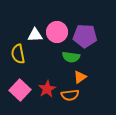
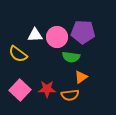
pink circle: moved 5 px down
purple pentagon: moved 2 px left, 4 px up
yellow semicircle: rotated 42 degrees counterclockwise
orange triangle: moved 1 px right
red star: rotated 30 degrees clockwise
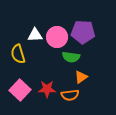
yellow semicircle: rotated 36 degrees clockwise
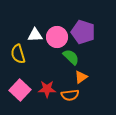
purple pentagon: rotated 15 degrees clockwise
green semicircle: rotated 144 degrees counterclockwise
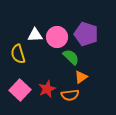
purple pentagon: moved 3 px right, 2 px down
red star: rotated 24 degrees counterclockwise
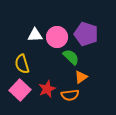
yellow semicircle: moved 4 px right, 10 px down
